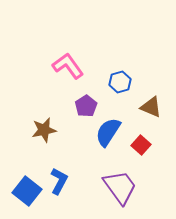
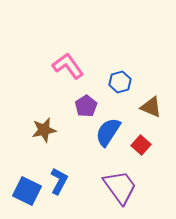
blue square: rotated 12 degrees counterclockwise
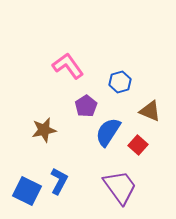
brown triangle: moved 1 px left, 4 px down
red square: moved 3 px left
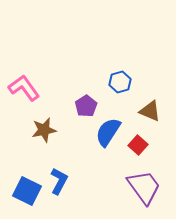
pink L-shape: moved 44 px left, 22 px down
purple trapezoid: moved 24 px right
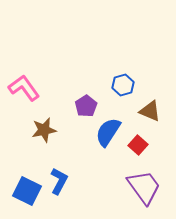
blue hexagon: moved 3 px right, 3 px down
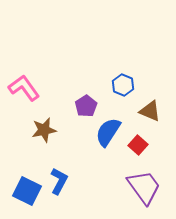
blue hexagon: rotated 20 degrees counterclockwise
